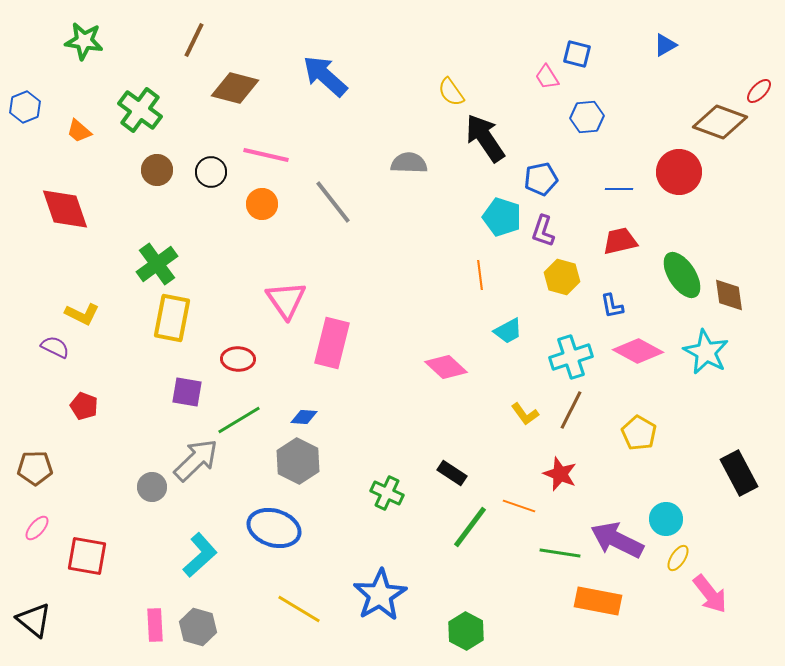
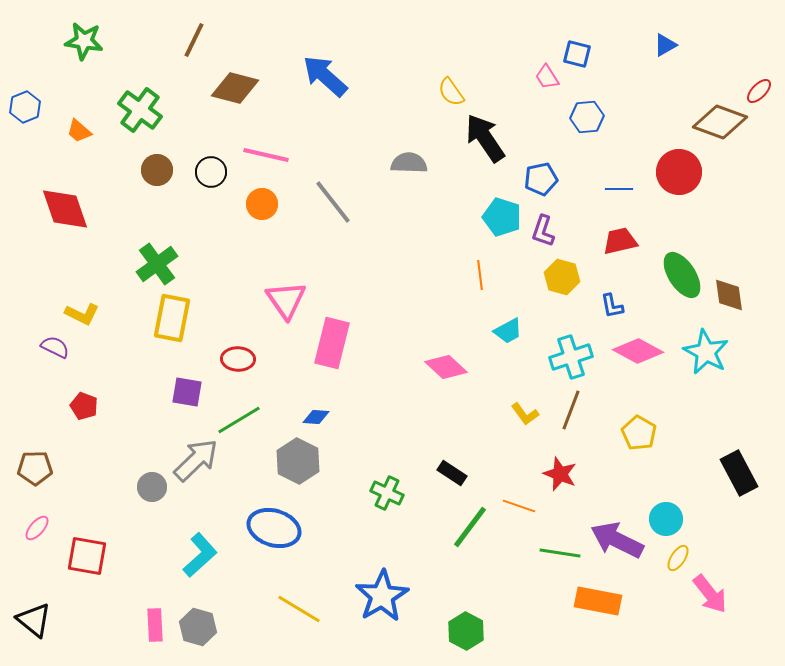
brown line at (571, 410): rotated 6 degrees counterclockwise
blue diamond at (304, 417): moved 12 px right
blue star at (380, 595): moved 2 px right, 1 px down
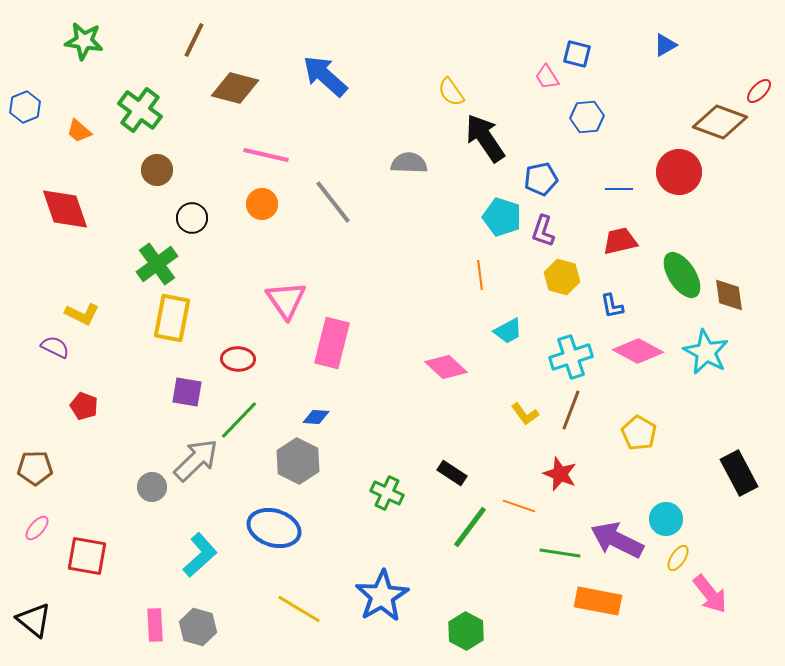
black circle at (211, 172): moved 19 px left, 46 px down
green line at (239, 420): rotated 15 degrees counterclockwise
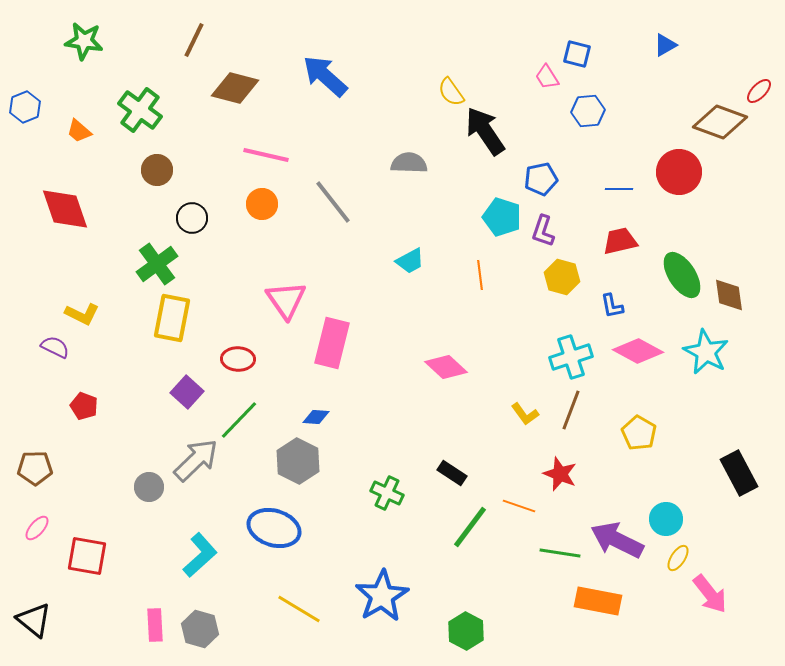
blue hexagon at (587, 117): moved 1 px right, 6 px up
black arrow at (485, 138): moved 7 px up
cyan trapezoid at (508, 331): moved 98 px left, 70 px up
purple square at (187, 392): rotated 32 degrees clockwise
gray circle at (152, 487): moved 3 px left
gray hexagon at (198, 627): moved 2 px right, 2 px down
